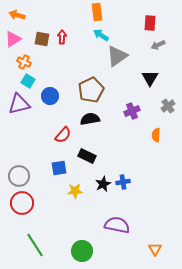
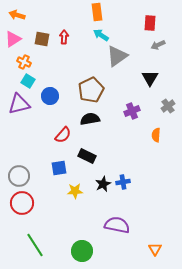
red arrow: moved 2 px right
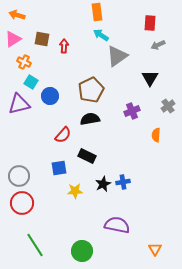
red arrow: moved 9 px down
cyan square: moved 3 px right, 1 px down
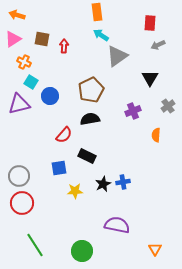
purple cross: moved 1 px right
red semicircle: moved 1 px right
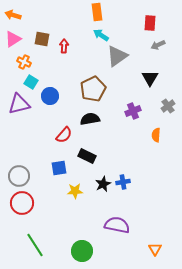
orange arrow: moved 4 px left
brown pentagon: moved 2 px right, 1 px up
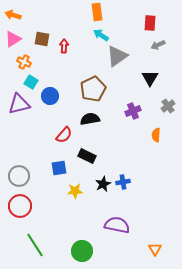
red circle: moved 2 px left, 3 px down
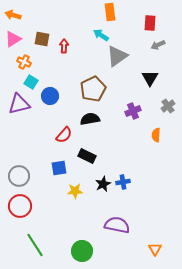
orange rectangle: moved 13 px right
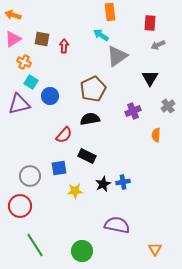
gray circle: moved 11 px right
